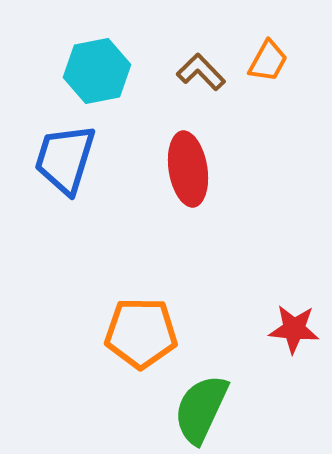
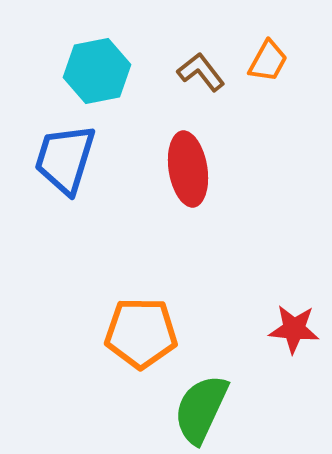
brown L-shape: rotated 6 degrees clockwise
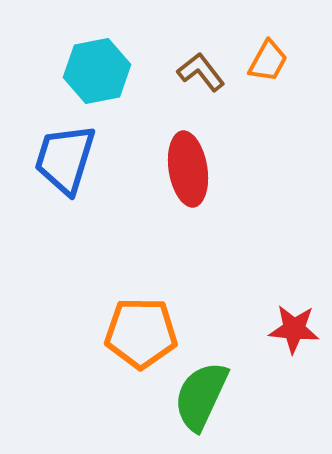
green semicircle: moved 13 px up
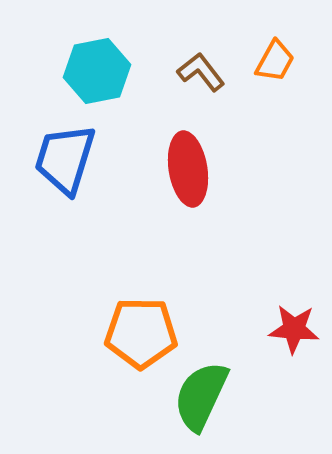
orange trapezoid: moved 7 px right
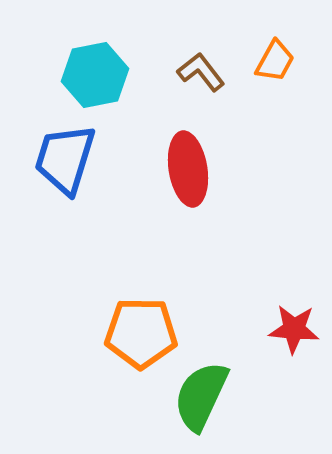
cyan hexagon: moved 2 px left, 4 px down
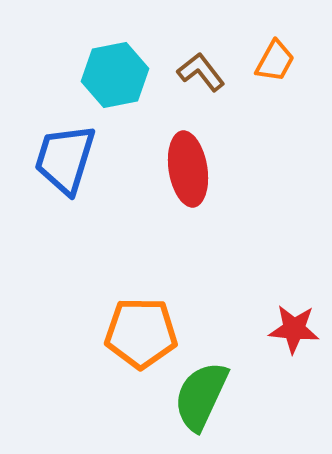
cyan hexagon: moved 20 px right
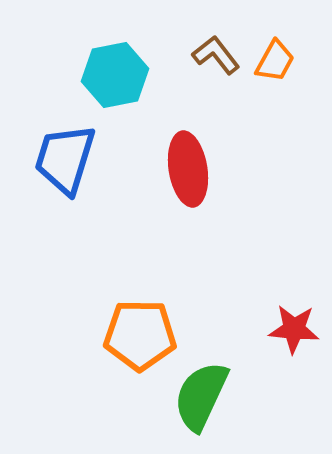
brown L-shape: moved 15 px right, 17 px up
orange pentagon: moved 1 px left, 2 px down
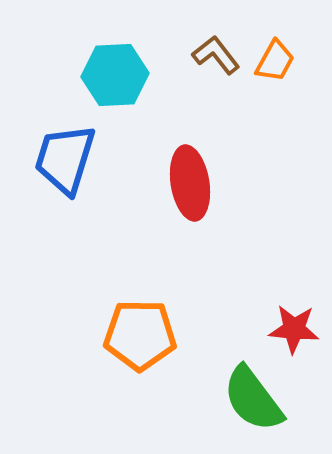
cyan hexagon: rotated 8 degrees clockwise
red ellipse: moved 2 px right, 14 px down
green semicircle: moved 52 px right, 3 px down; rotated 62 degrees counterclockwise
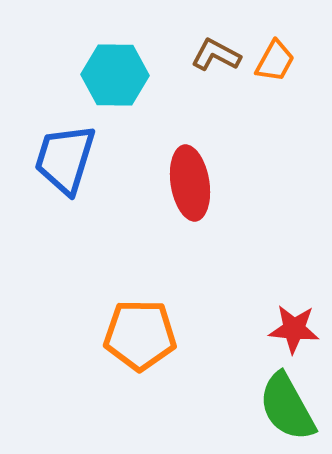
brown L-shape: rotated 24 degrees counterclockwise
cyan hexagon: rotated 4 degrees clockwise
green semicircle: moved 34 px right, 8 px down; rotated 8 degrees clockwise
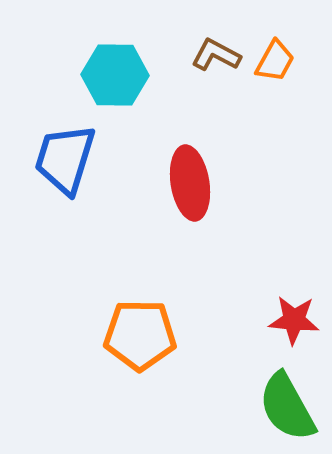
red star: moved 9 px up
